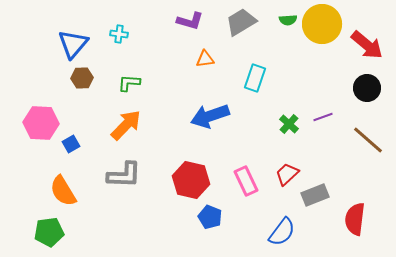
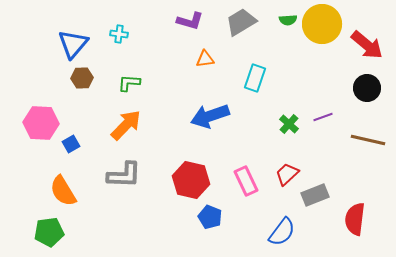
brown line: rotated 28 degrees counterclockwise
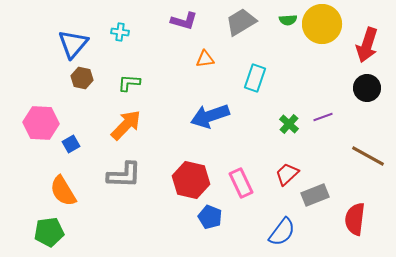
purple L-shape: moved 6 px left
cyan cross: moved 1 px right, 2 px up
red arrow: rotated 68 degrees clockwise
brown hexagon: rotated 15 degrees clockwise
brown line: moved 16 px down; rotated 16 degrees clockwise
pink rectangle: moved 5 px left, 2 px down
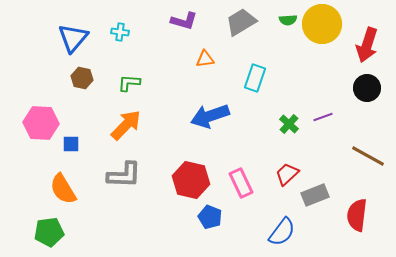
blue triangle: moved 6 px up
blue square: rotated 30 degrees clockwise
orange semicircle: moved 2 px up
red semicircle: moved 2 px right, 4 px up
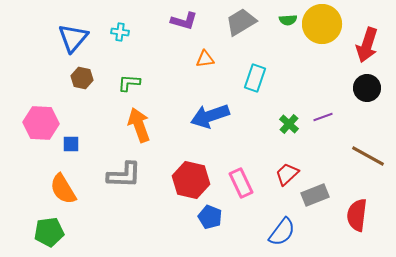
orange arrow: moved 13 px right; rotated 64 degrees counterclockwise
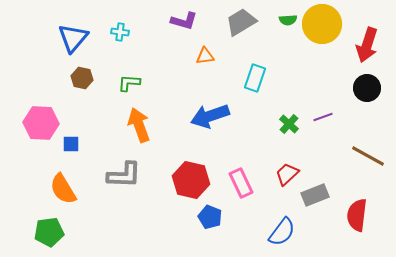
orange triangle: moved 3 px up
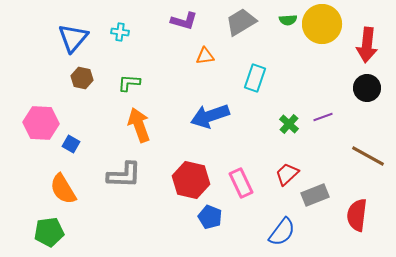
red arrow: rotated 12 degrees counterclockwise
blue square: rotated 30 degrees clockwise
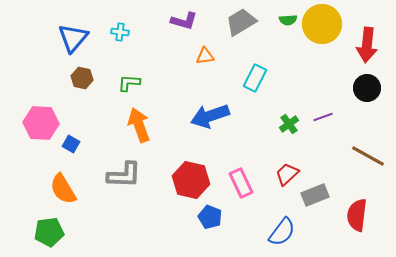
cyan rectangle: rotated 8 degrees clockwise
green cross: rotated 12 degrees clockwise
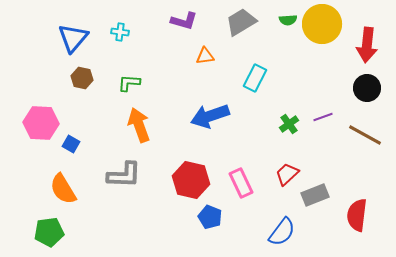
brown line: moved 3 px left, 21 px up
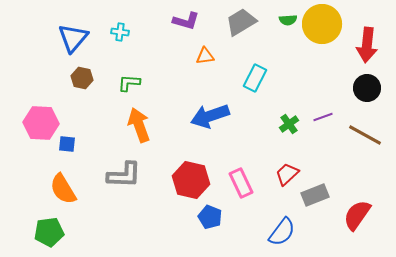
purple L-shape: moved 2 px right
blue square: moved 4 px left; rotated 24 degrees counterclockwise
red semicircle: rotated 28 degrees clockwise
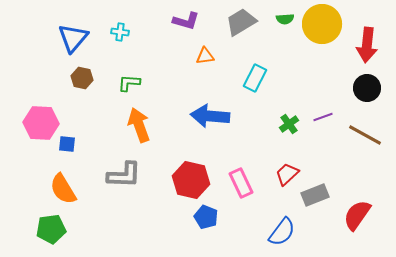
green semicircle: moved 3 px left, 1 px up
blue arrow: rotated 24 degrees clockwise
blue pentagon: moved 4 px left
green pentagon: moved 2 px right, 3 px up
